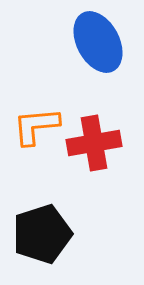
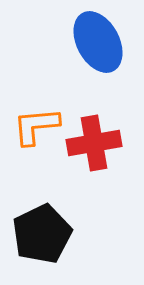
black pentagon: rotated 8 degrees counterclockwise
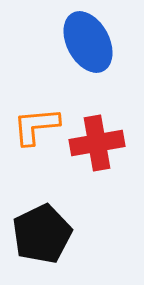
blue ellipse: moved 10 px left
red cross: moved 3 px right
